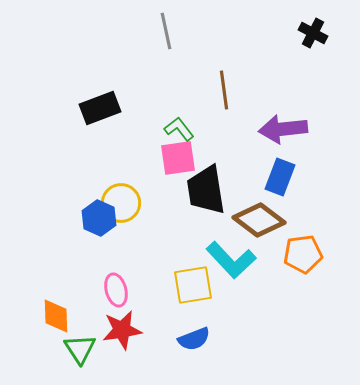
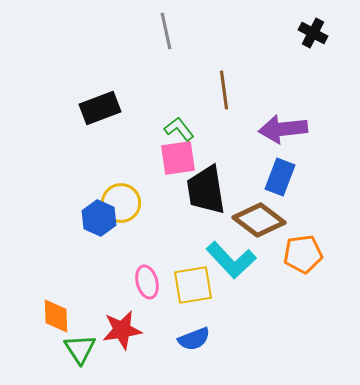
pink ellipse: moved 31 px right, 8 px up
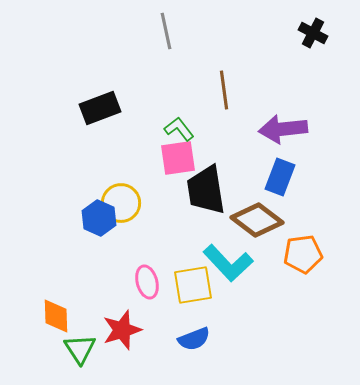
brown diamond: moved 2 px left
cyan L-shape: moved 3 px left, 3 px down
red star: rotated 9 degrees counterclockwise
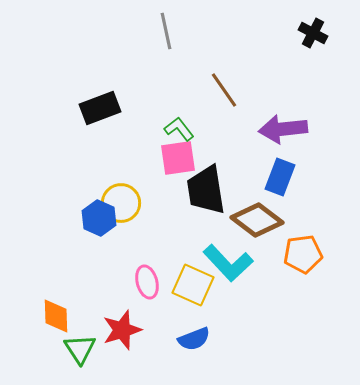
brown line: rotated 27 degrees counterclockwise
yellow square: rotated 33 degrees clockwise
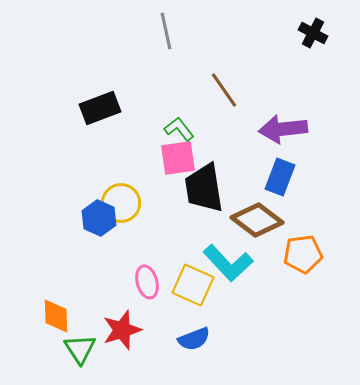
black trapezoid: moved 2 px left, 2 px up
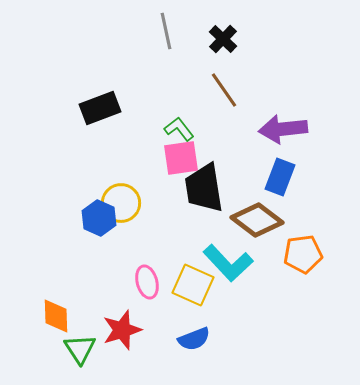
black cross: moved 90 px left, 6 px down; rotated 16 degrees clockwise
pink square: moved 3 px right
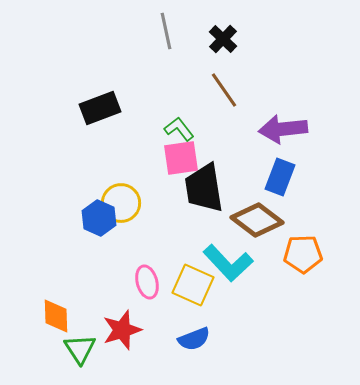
orange pentagon: rotated 6 degrees clockwise
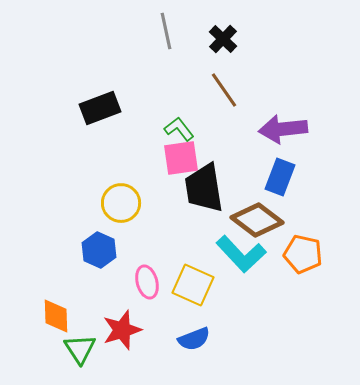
blue hexagon: moved 32 px down
orange pentagon: rotated 15 degrees clockwise
cyan L-shape: moved 13 px right, 9 px up
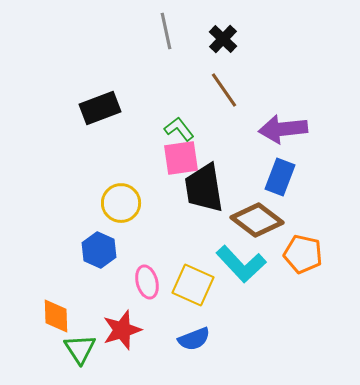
cyan L-shape: moved 10 px down
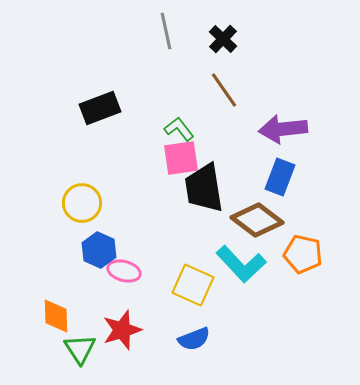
yellow circle: moved 39 px left
pink ellipse: moved 23 px left, 11 px up; rotated 60 degrees counterclockwise
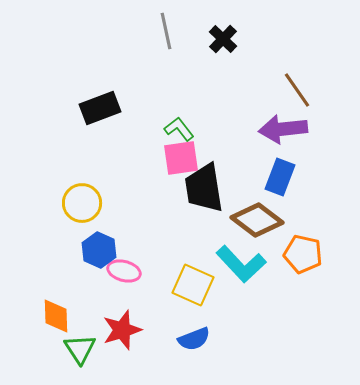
brown line: moved 73 px right
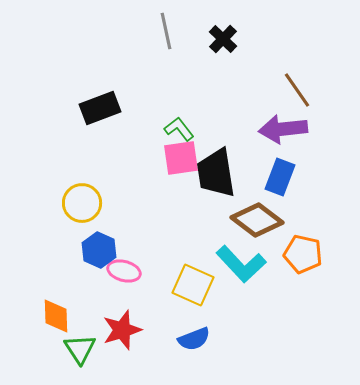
black trapezoid: moved 12 px right, 15 px up
